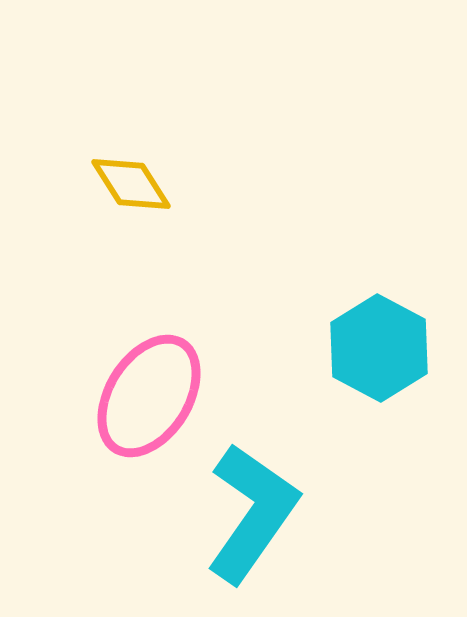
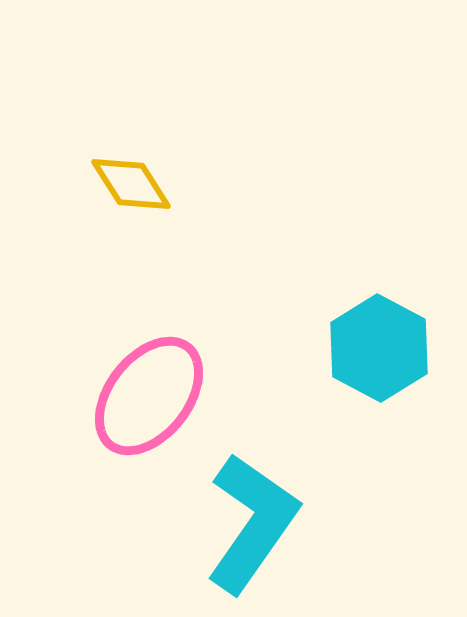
pink ellipse: rotated 6 degrees clockwise
cyan L-shape: moved 10 px down
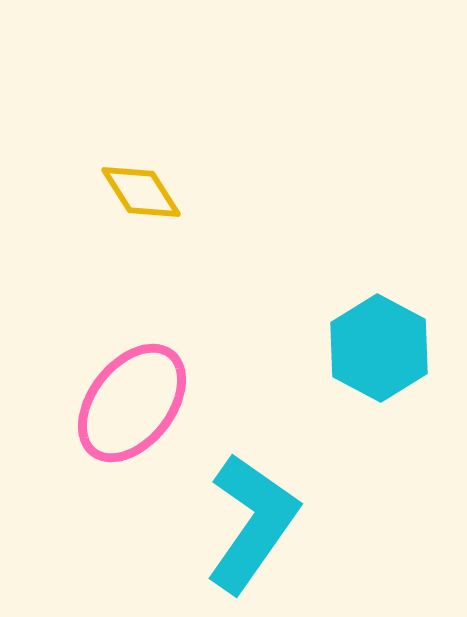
yellow diamond: moved 10 px right, 8 px down
pink ellipse: moved 17 px left, 7 px down
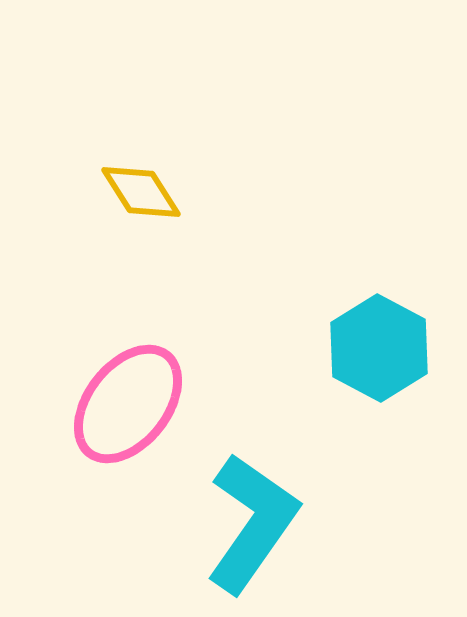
pink ellipse: moved 4 px left, 1 px down
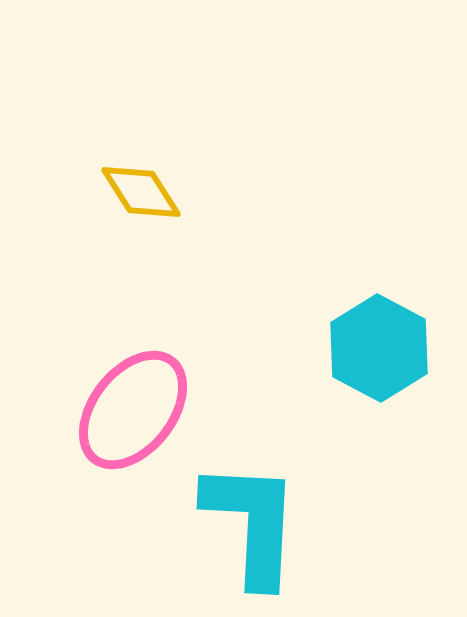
pink ellipse: moved 5 px right, 6 px down
cyan L-shape: rotated 32 degrees counterclockwise
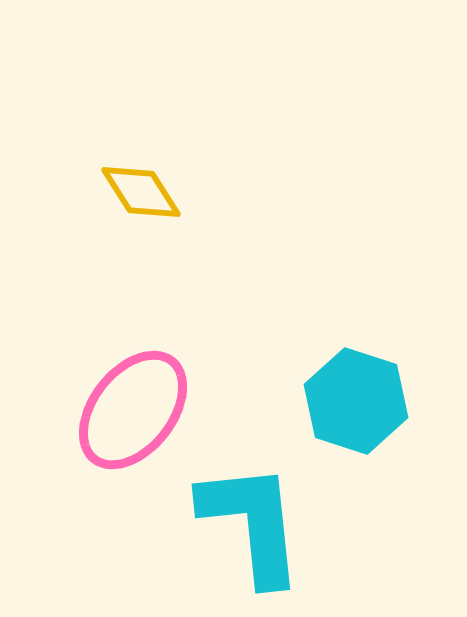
cyan hexagon: moved 23 px left, 53 px down; rotated 10 degrees counterclockwise
cyan L-shape: rotated 9 degrees counterclockwise
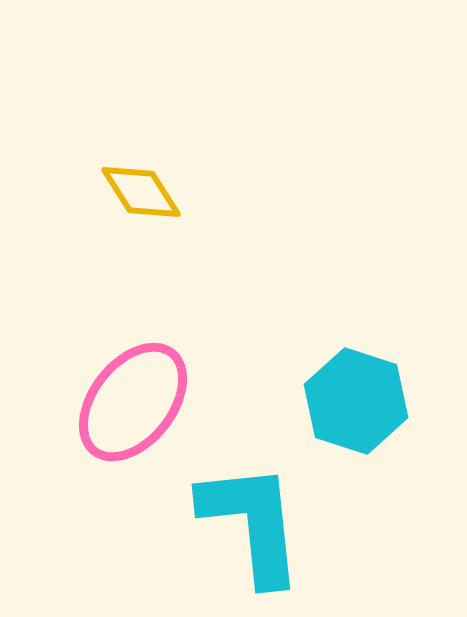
pink ellipse: moved 8 px up
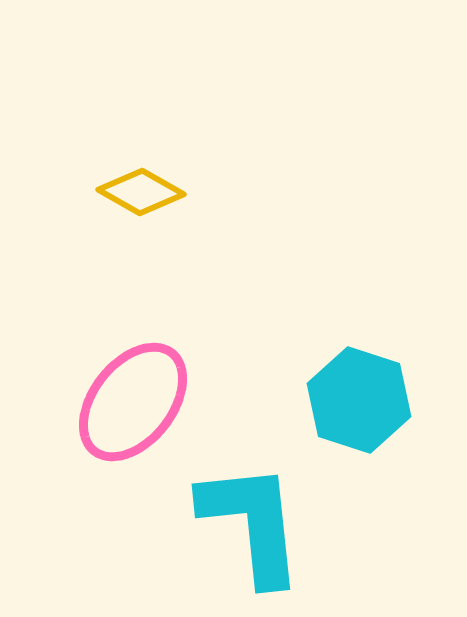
yellow diamond: rotated 28 degrees counterclockwise
cyan hexagon: moved 3 px right, 1 px up
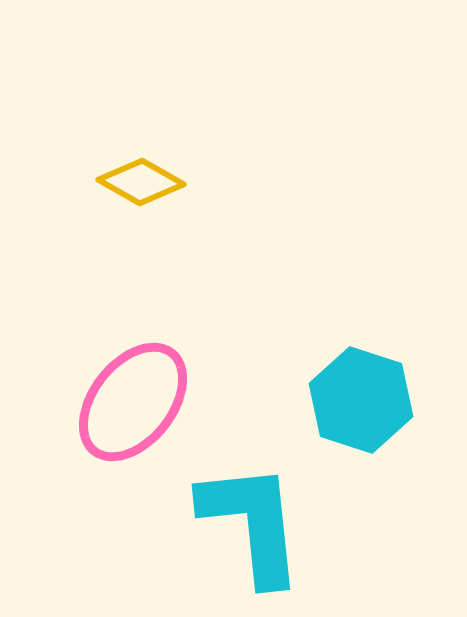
yellow diamond: moved 10 px up
cyan hexagon: moved 2 px right
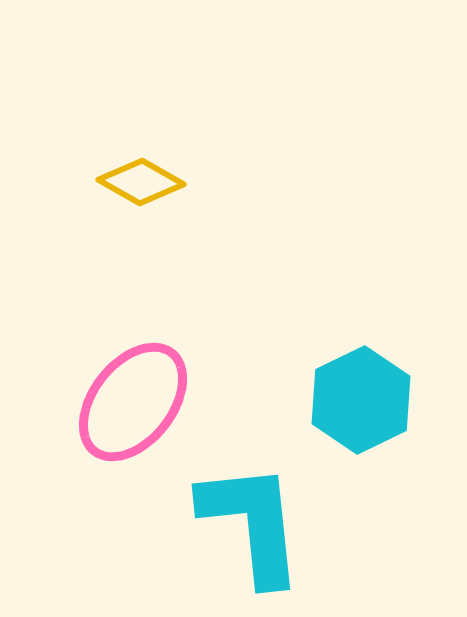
cyan hexagon: rotated 16 degrees clockwise
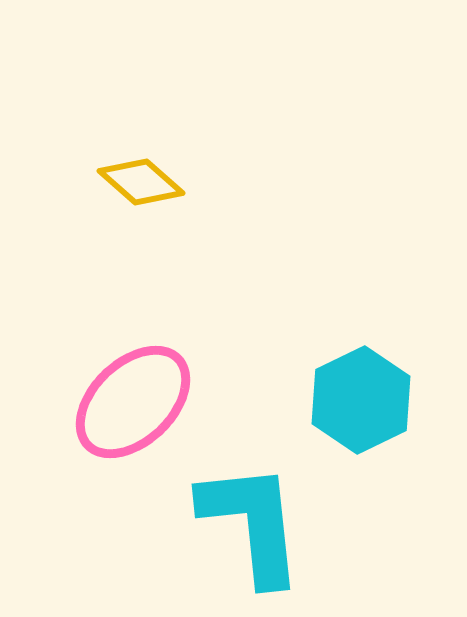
yellow diamond: rotated 12 degrees clockwise
pink ellipse: rotated 8 degrees clockwise
